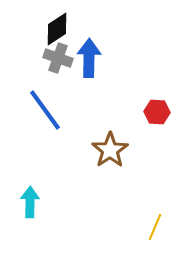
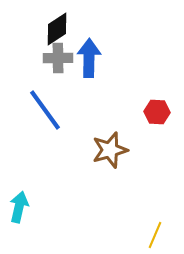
gray cross: rotated 20 degrees counterclockwise
brown star: rotated 18 degrees clockwise
cyan arrow: moved 11 px left, 5 px down; rotated 12 degrees clockwise
yellow line: moved 8 px down
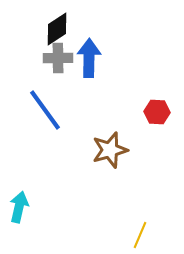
yellow line: moved 15 px left
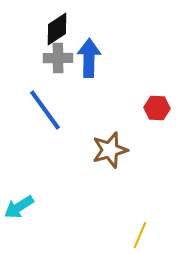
red hexagon: moved 4 px up
cyan arrow: rotated 136 degrees counterclockwise
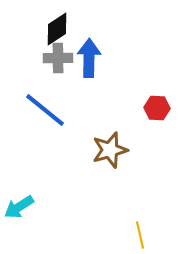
blue line: rotated 15 degrees counterclockwise
yellow line: rotated 36 degrees counterclockwise
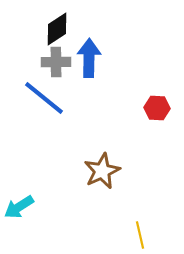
gray cross: moved 2 px left, 4 px down
blue line: moved 1 px left, 12 px up
brown star: moved 8 px left, 21 px down; rotated 9 degrees counterclockwise
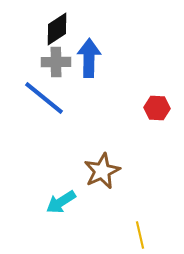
cyan arrow: moved 42 px right, 5 px up
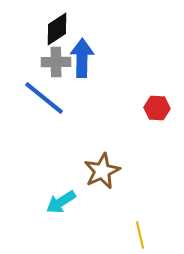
blue arrow: moved 7 px left
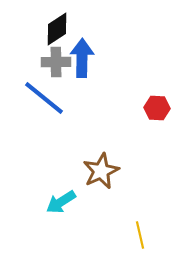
brown star: moved 1 px left
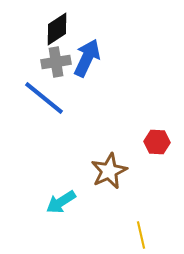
blue arrow: moved 5 px right; rotated 24 degrees clockwise
gray cross: rotated 8 degrees counterclockwise
red hexagon: moved 34 px down
brown star: moved 8 px right
yellow line: moved 1 px right
